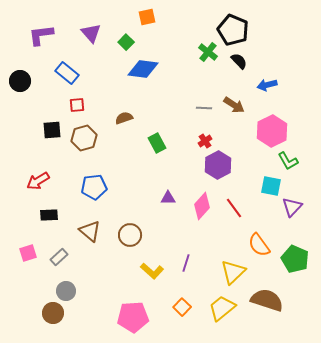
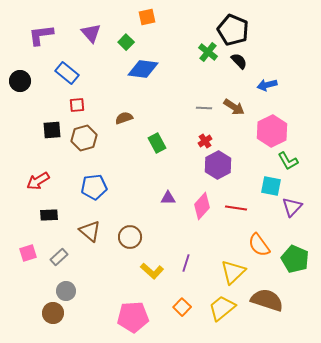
brown arrow at (234, 105): moved 2 px down
red line at (234, 208): moved 2 px right; rotated 45 degrees counterclockwise
brown circle at (130, 235): moved 2 px down
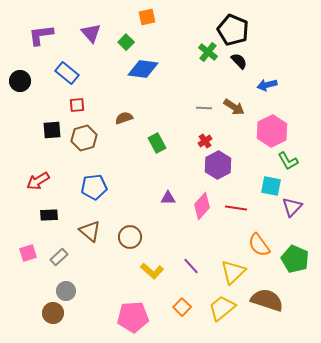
purple line at (186, 263): moved 5 px right, 3 px down; rotated 60 degrees counterclockwise
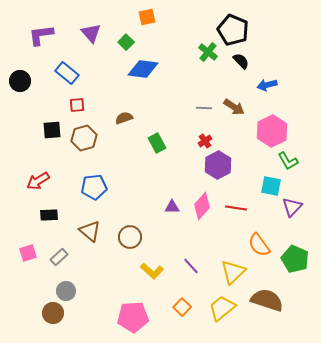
black semicircle at (239, 61): moved 2 px right
purple triangle at (168, 198): moved 4 px right, 9 px down
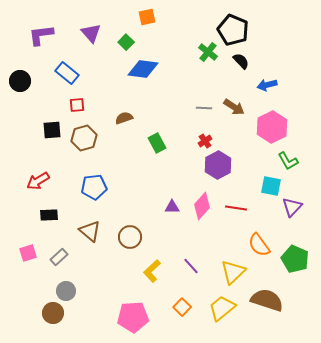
pink hexagon at (272, 131): moved 4 px up
yellow L-shape at (152, 271): rotated 95 degrees clockwise
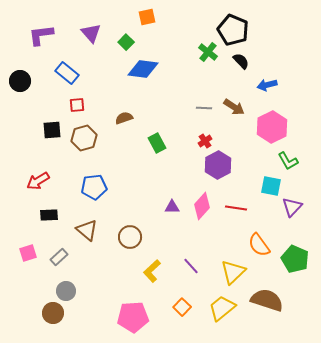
brown triangle at (90, 231): moved 3 px left, 1 px up
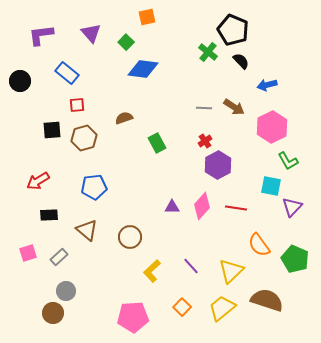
yellow triangle at (233, 272): moved 2 px left, 1 px up
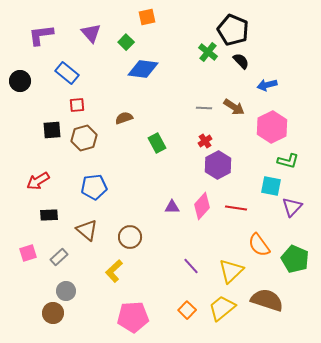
green L-shape at (288, 161): rotated 45 degrees counterclockwise
yellow L-shape at (152, 271): moved 38 px left
orange square at (182, 307): moved 5 px right, 3 px down
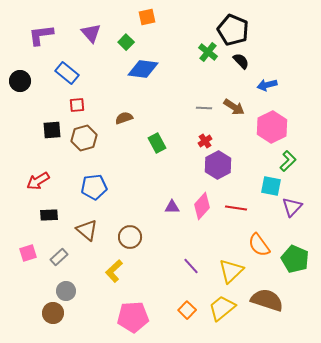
green L-shape at (288, 161): rotated 60 degrees counterclockwise
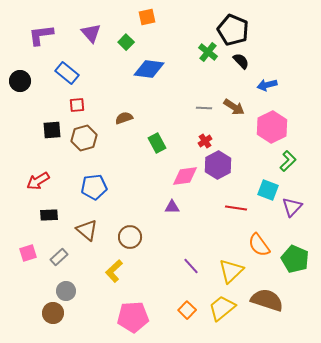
blue diamond at (143, 69): moved 6 px right
cyan square at (271, 186): moved 3 px left, 4 px down; rotated 10 degrees clockwise
pink diamond at (202, 206): moved 17 px left, 30 px up; rotated 40 degrees clockwise
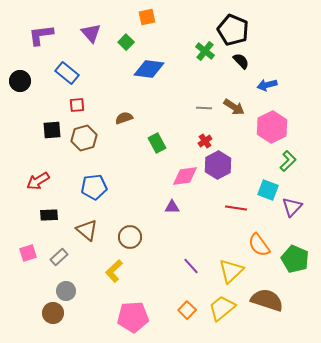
green cross at (208, 52): moved 3 px left, 1 px up
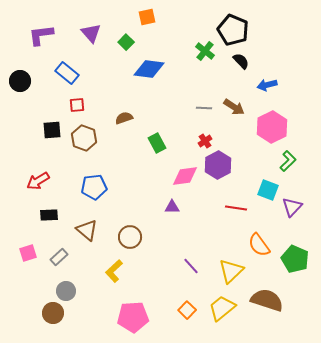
brown hexagon at (84, 138): rotated 25 degrees counterclockwise
